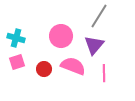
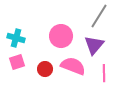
red circle: moved 1 px right
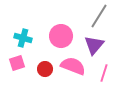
cyan cross: moved 7 px right
pink square: moved 1 px down
pink line: rotated 18 degrees clockwise
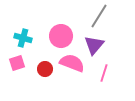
pink semicircle: moved 1 px left, 3 px up
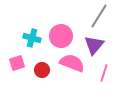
cyan cross: moved 9 px right
red circle: moved 3 px left, 1 px down
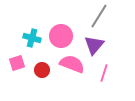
pink semicircle: moved 1 px down
